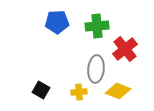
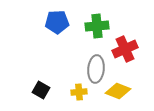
red cross: rotated 15 degrees clockwise
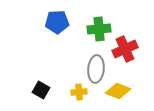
green cross: moved 2 px right, 3 px down
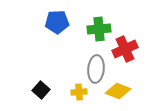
black square: rotated 12 degrees clockwise
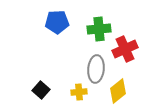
yellow diamond: rotated 60 degrees counterclockwise
